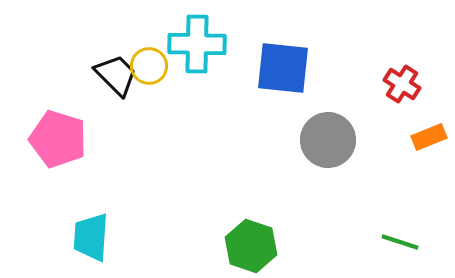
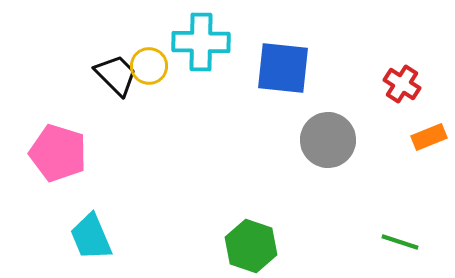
cyan cross: moved 4 px right, 2 px up
pink pentagon: moved 14 px down
cyan trapezoid: rotated 27 degrees counterclockwise
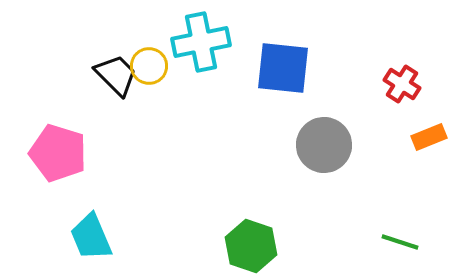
cyan cross: rotated 12 degrees counterclockwise
gray circle: moved 4 px left, 5 px down
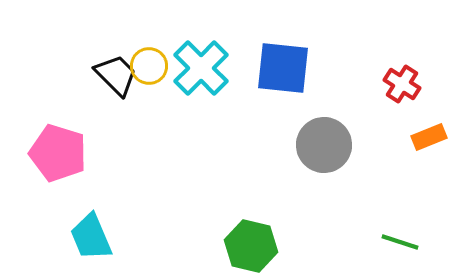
cyan cross: moved 26 px down; rotated 34 degrees counterclockwise
green hexagon: rotated 6 degrees counterclockwise
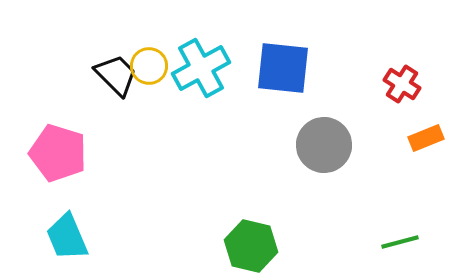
cyan cross: rotated 16 degrees clockwise
orange rectangle: moved 3 px left, 1 px down
cyan trapezoid: moved 24 px left
green line: rotated 33 degrees counterclockwise
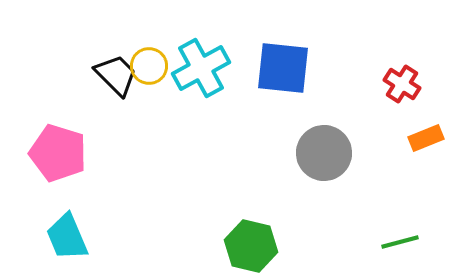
gray circle: moved 8 px down
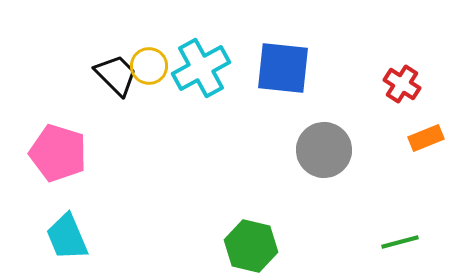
gray circle: moved 3 px up
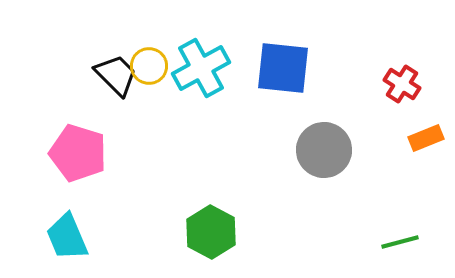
pink pentagon: moved 20 px right
green hexagon: moved 40 px left, 14 px up; rotated 15 degrees clockwise
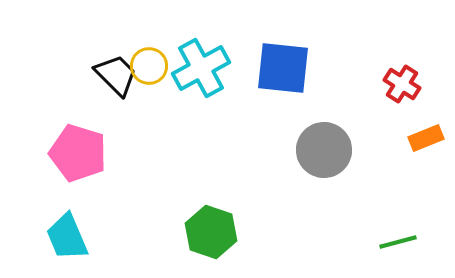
green hexagon: rotated 9 degrees counterclockwise
green line: moved 2 px left
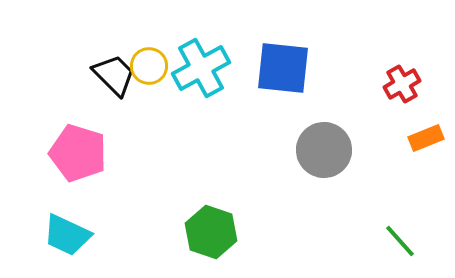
black trapezoid: moved 2 px left
red cross: rotated 27 degrees clockwise
cyan trapezoid: moved 2 px up; rotated 42 degrees counterclockwise
green line: moved 2 px right, 1 px up; rotated 63 degrees clockwise
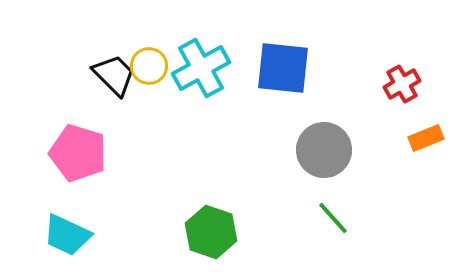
green line: moved 67 px left, 23 px up
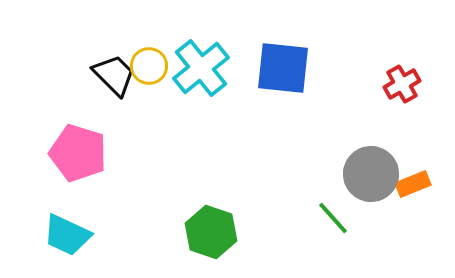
cyan cross: rotated 10 degrees counterclockwise
orange rectangle: moved 13 px left, 46 px down
gray circle: moved 47 px right, 24 px down
